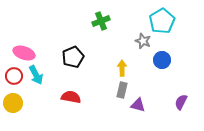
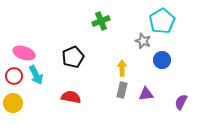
purple triangle: moved 8 px right, 11 px up; rotated 21 degrees counterclockwise
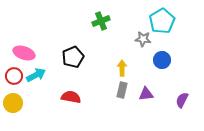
gray star: moved 2 px up; rotated 14 degrees counterclockwise
cyan arrow: rotated 90 degrees counterclockwise
purple semicircle: moved 1 px right, 2 px up
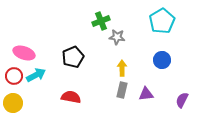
gray star: moved 26 px left, 2 px up
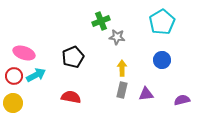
cyan pentagon: moved 1 px down
purple semicircle: rotated 49 degrees clockwise
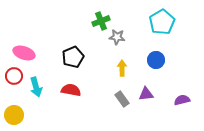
blue circle: moved 6 px left
cyan arrow: moved 12 px down; rotated 102 degrees clockwise
gray rectangle: moved 9 px down; rotated 49 degrees counterclockwise
red semicircle: moved 7 px up
yellow circle: moved 1 px right, 12 px down
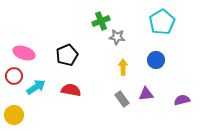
black pentagon: moved 6 px left, 2 px up
yellow arrow: moved 1 px right, 1 px up
cyan arrow: rotated 108 degrees counterclockwise
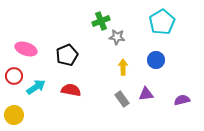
pink ellipse: moved 2 px right, 4 px up
